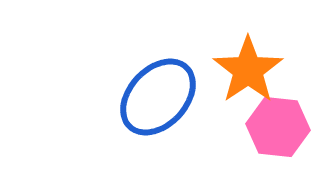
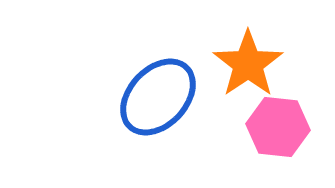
orange star: moved 6 px up
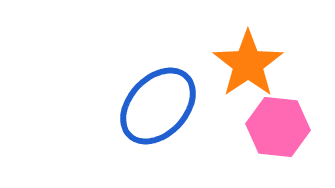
blue ellipse: moved 9 px down
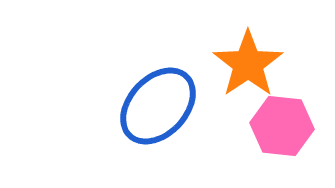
pink hexagon: moved 4 px right, 1 px up
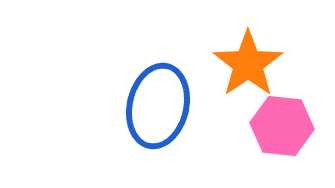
blue ellipse: rotated 30 degrees counterclockwise
